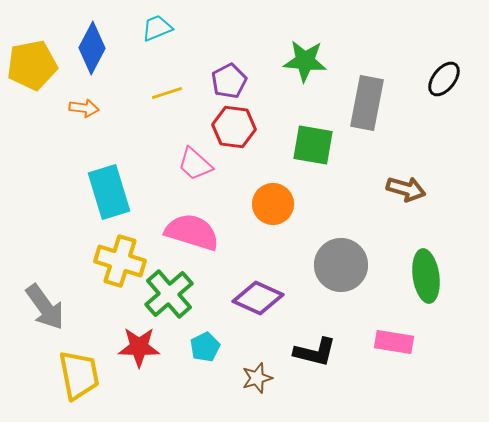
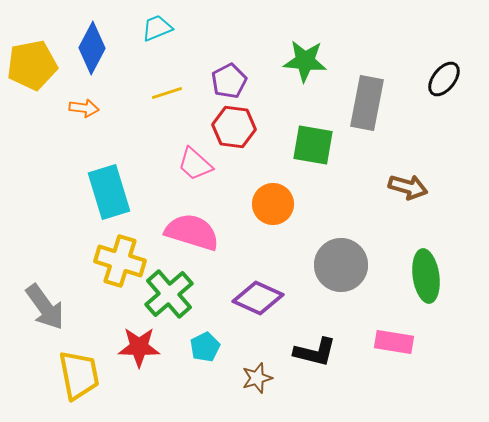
brown arrow: moved 2 px right, 2 px up
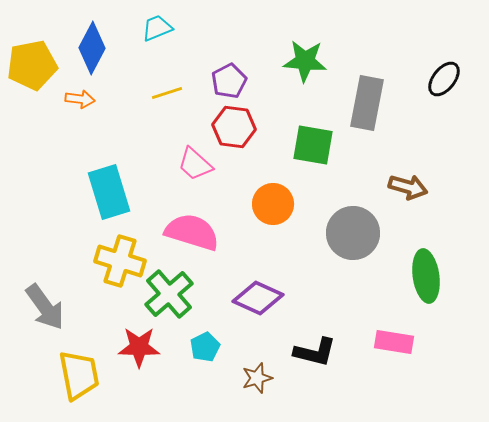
orange arrow: moved 4 px left, 9 px up
gray circle: moved 12 px right, 32 px up
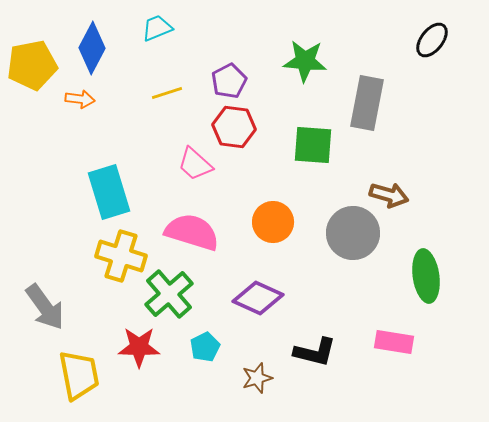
black ellipse: moved 12 px left, 39 px up
green square: rotated 6 degrees counterclockwise
brown arrow: moved 19 px left, 8 px down
orange circle: moved 18 px down
yellow cross: moved 1 px right, 5 px up
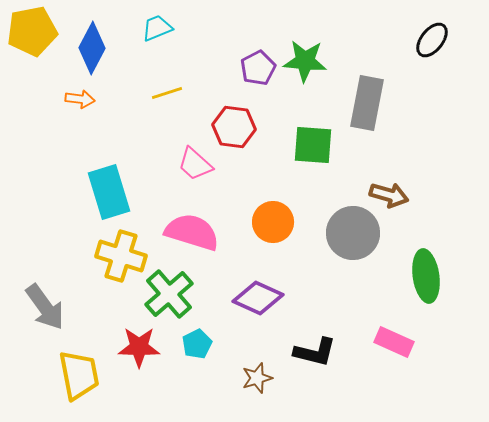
yellow pentagon: moved 34 px up
purple pentagon: moved 29 px right, 13 px up
pink rectangle: rotated 15 degrees clockwise
cyan pentagon: moved 8 px left, 3 px up
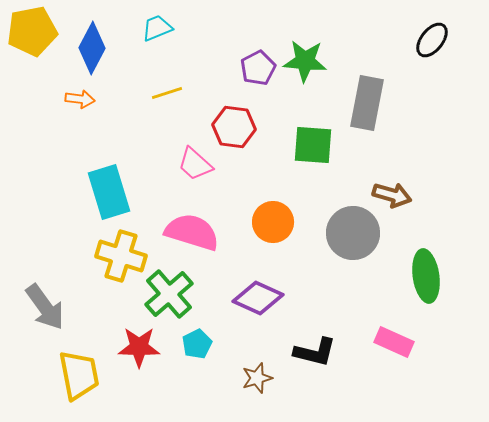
brown arrow: moved 3 px right
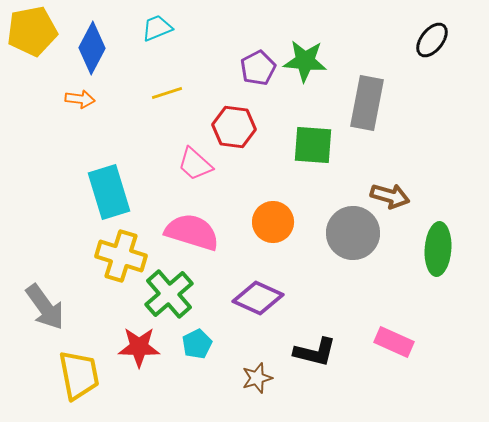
brown arrow: moved 2 px left, 1 px down
green ellipse: moved 12 px right, 27 px up; rotated 12 degrees clockwise
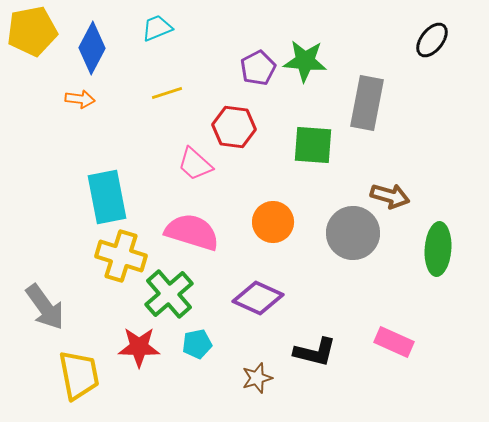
cyan rectangle: moved 2 px left, 5 px down; rotated 6 degrees clockwise
cyan pentagon: rotated 16 degrees clockwise
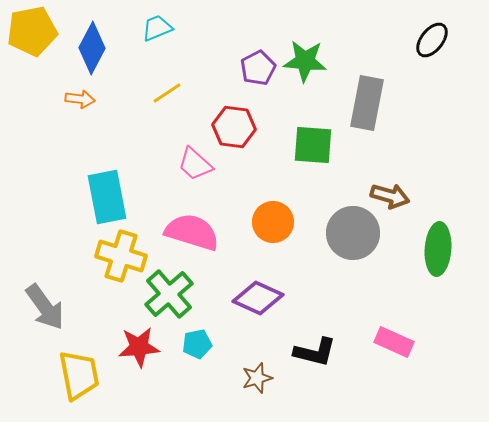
yellow line: rotated 16 degrees counterclockwise
red star: rotated 6 degrees counterclockwise
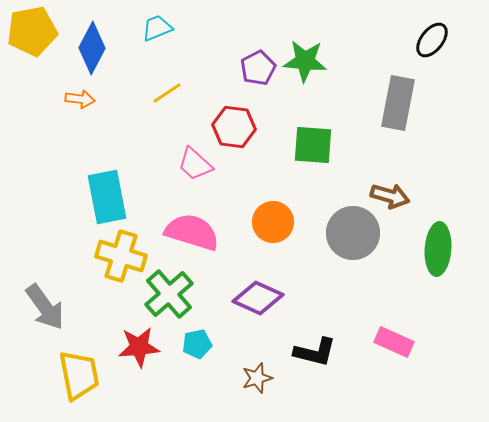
gray rectangle: moved 31 px right
